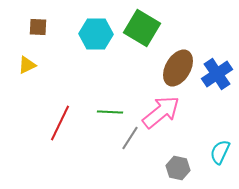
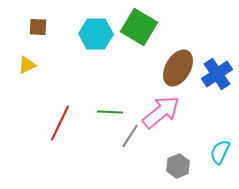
green square: moved 3 px left, 1 px up
gray line: moved 2 px up
gray hexagon: moved 2 px up; rotated 25 degrees clockwise
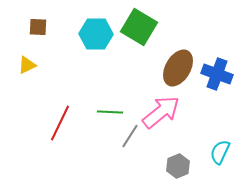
blue cross: rotated 36 degrees counterclockwise
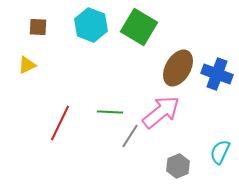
cyan hexagon: moved 5 px left, 9 px up; rotated 20 degrees clockwise
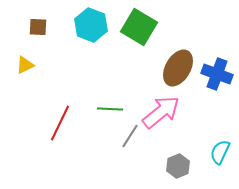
yellow triangle: moved 2 px left
green line: moved 3 px up
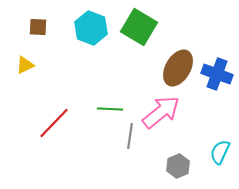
cyan hexagon: moved 3 px down
red line: moved 6 px left; rotated 18 degrees clockwise
gray line: rotated 25 degrees counterclockwise
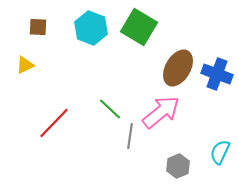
green line: rotated 40 degrees clockwise
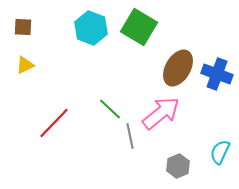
brown square: moved 15 px left
pink arrow: moved 1 px down
gray line: rotated 20 degrees counterclockwise
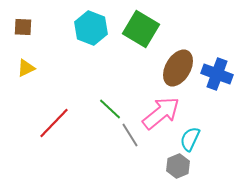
green square: moved 2 px right, 2 px down
yellow triangle: moved 1 px right, 3 px down
gray line: moved 1 px up; rotated 20 degrees counterclockwise
cyan semicircle: moved 30 px left, 13 px up
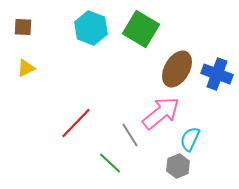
brown ellipse: moved 1 px left, 1 px down
green line: moved 54 px down
red line: moved 22 px right
